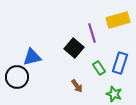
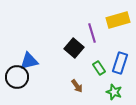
blue triangle: moved 3 px left, 4 px down
green star: moved 2 px up
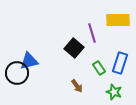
yellow rectangle: rotated 15 degrees clockwise
black circle: moved 4 px up
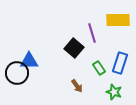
blue triangle: rotated 12 degrees clockwise
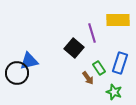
blue triangle: rotated 12 degrees counterclockwise
brown arrow: moved 11 px right, 8 px up
